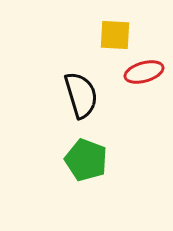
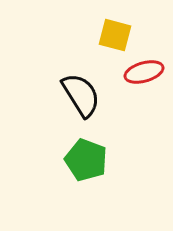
yellow square: rotated 12 degrees clockwise
black semicircle: rotated 15 degrees counterclockwise
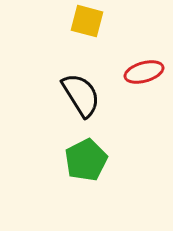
yellow square: moved 28 px left, 14 px up
green pentagon: rotated 24 degrees clockwise
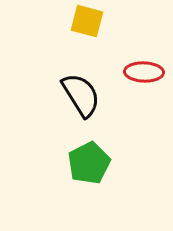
red ellipse: rotated 18 degrees clockwise
green pentagon: moved 3 px right, 3 px down
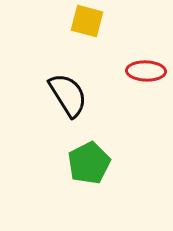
red ellipse: moved 2 px right, 1 px up
black semicircle: moved 13 px left
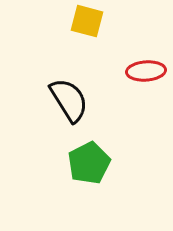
red ellipse: rotated 6 degrees counterclockwise
black semicircle: moved 1 px right, 5 px down
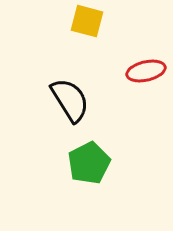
red ellipse: rotated 9 degrees counterclockwise
black semicircle: moved 1 px right
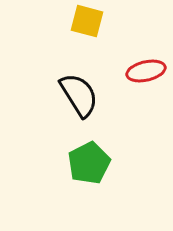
black semicircle: moved 9 px right, 5 px up
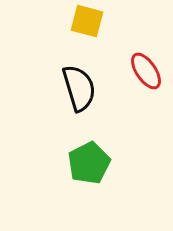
red ellipse: rotated 69 degrees clockwise
black semicircle: moved 7 px up; rotated 15 degrees clockwise
